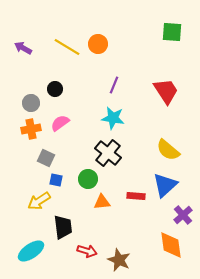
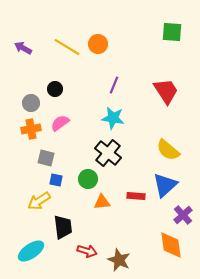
gray square: rotated 12 degrees counterclockwise
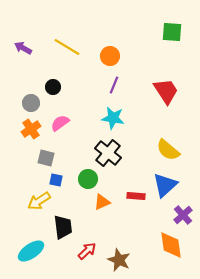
orange circle: moved 12 px right, 12 px down
black circle: moved 2 px left, 2 px up
orange cross: rotated 24 degrees counterclockwise
orange triangle: rotated 18 degrees counterclockwise
red arrow: rotated 60 degrees counterclockwise
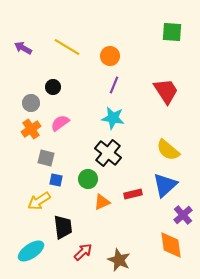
red rectangle: moved 3 px left, 2 px up; rotated 18 degrees counterclockwise
red arrow: moved 4 px left, 1 px down
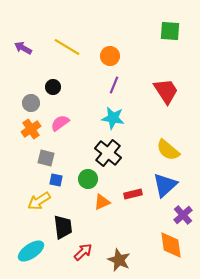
green square: moved 2 px left, 1 px up
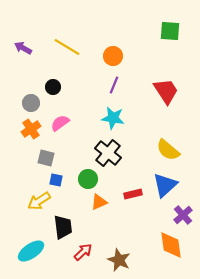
orange circle: moved 3 px right
orange triangle: moved 3 px left
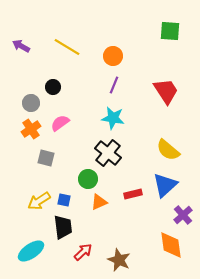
purple arrow: moved 2 px left, 2 px up
blue square: moved 8 px right, 20 px down
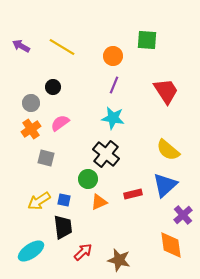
green square: moved 23 px left, 9 px down
yellow line: moved 5 px left
black cross: moved 2 px left, 1 px down
brown star: rotated 10 degrees counterclockwise
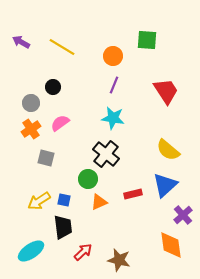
purple arrow: moved 4 px up
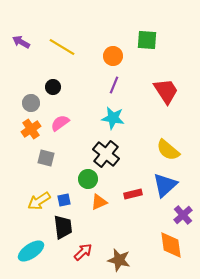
blue square: rotated 24 degrees counterclockwise
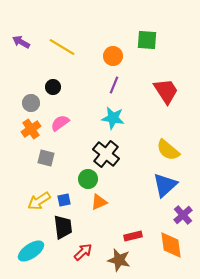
red rectangle: moved 42 px down
